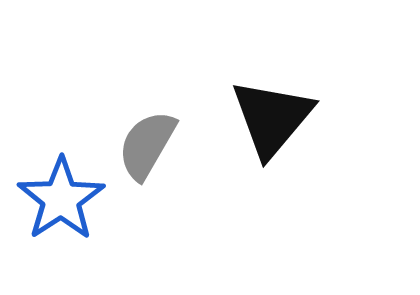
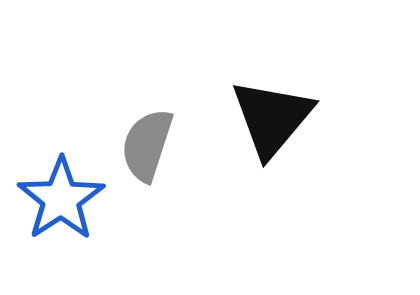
gray semicircle: rotated 12 degrees counterclockwise
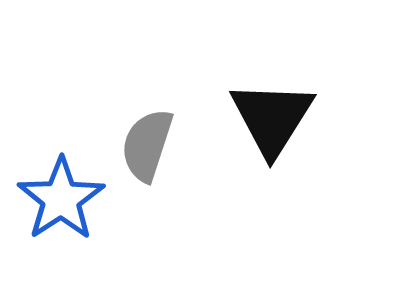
black triangle: rotated 8 degrees counterclockwise
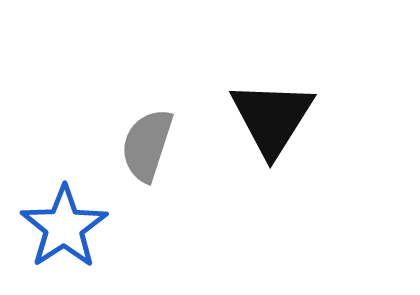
blue star: moved 3 px right, 28 px down
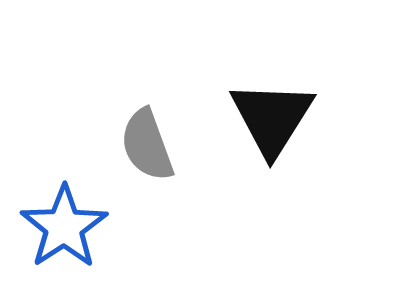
gray semicircle: rotated 38 degrees counterclockwise
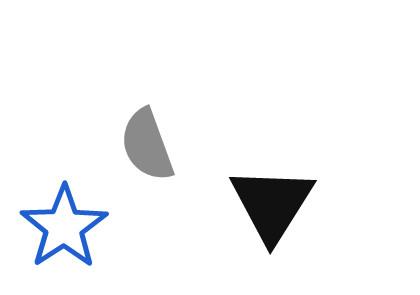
black triangle: moved 86 px down
